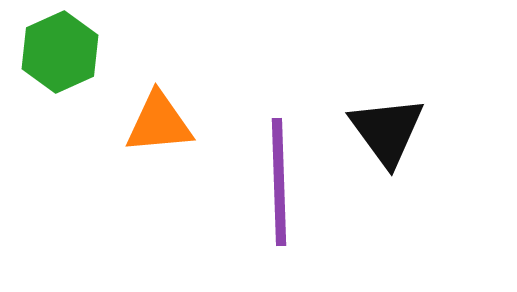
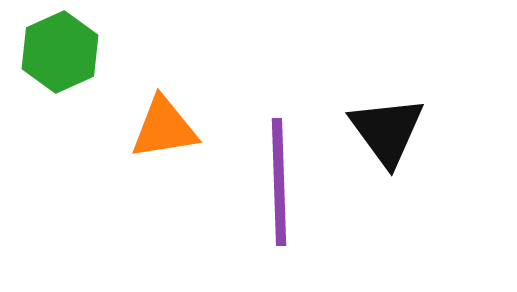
orange triangle: moved 5 px right, 5 px down; rotated 4 degrees counterclockwise
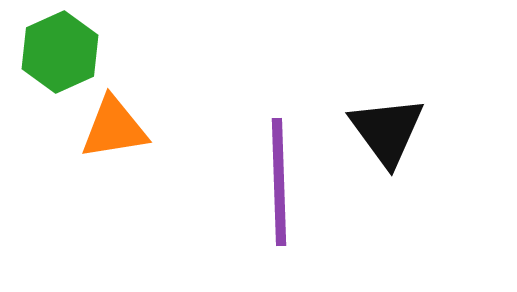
orange triangle: moved 50 px left
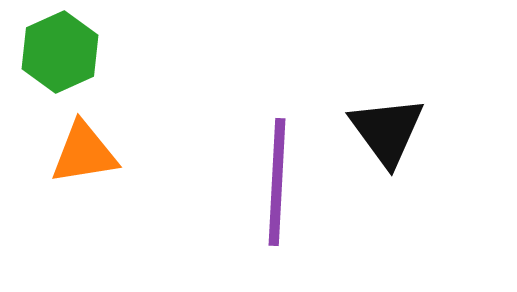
orange triangle: moved 30 px left, 25 px down
purple line: moved 2 px left; rotated 5 degrees clockwise
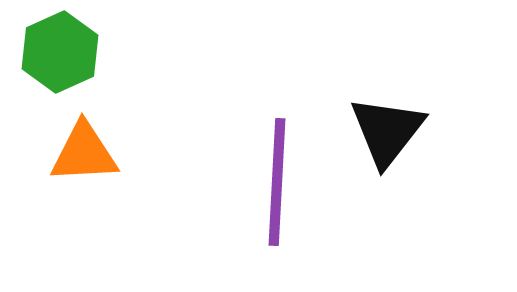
black triangle: rotated 14 degrees clockwise
orange triangle: rotated 6 degrees clockwise
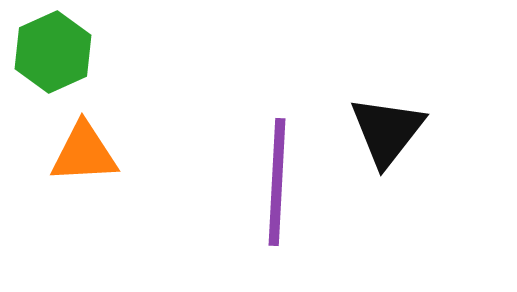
green hexagon: moved 7 px left
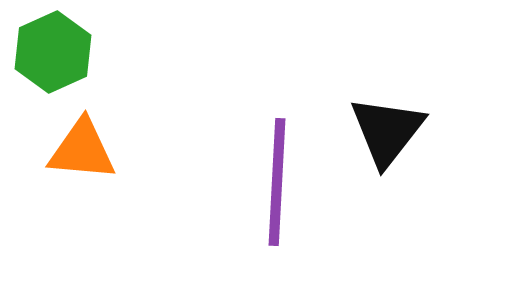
orange triangle: moved 2 px left, 3 px up; rotated 8 degrees clockwise
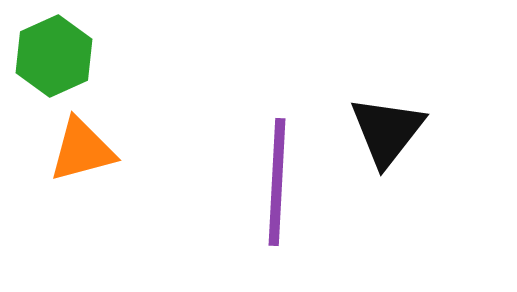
green hexagon: moved 1 px right, 4 px down
orange triangle: rotated 20 degrees counterclockwise
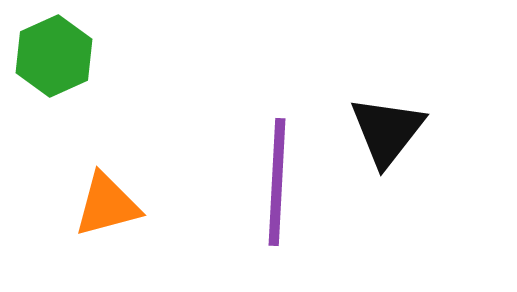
orange triangle: moved 25 px right, 55 px down
